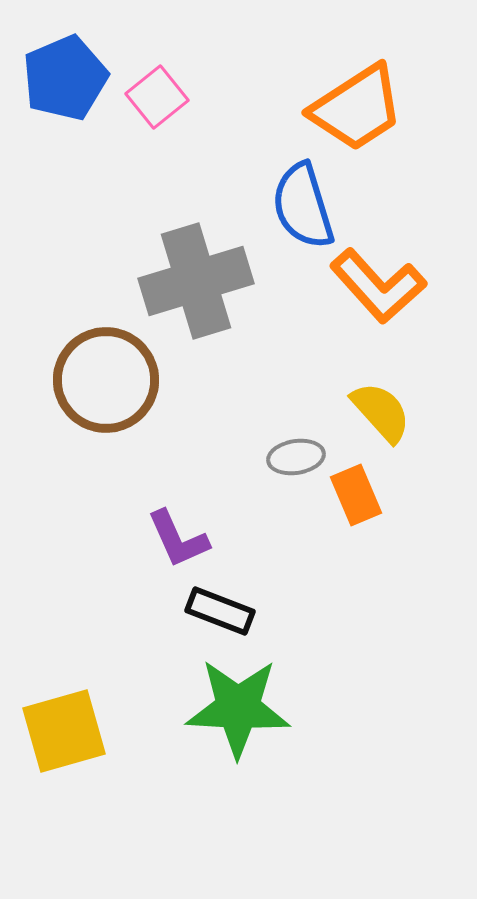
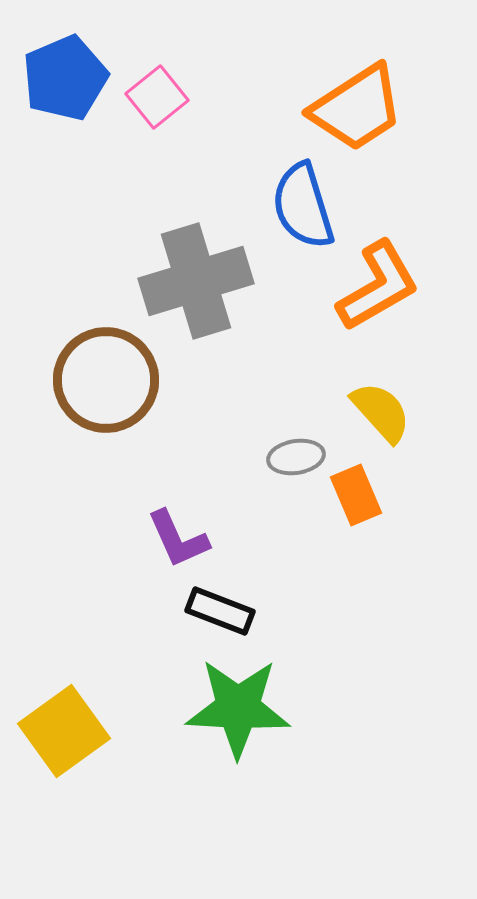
orange L-shape: rotated 78 degrees counterclockwise
yellow square: rotated 20 degrees counterclockwise
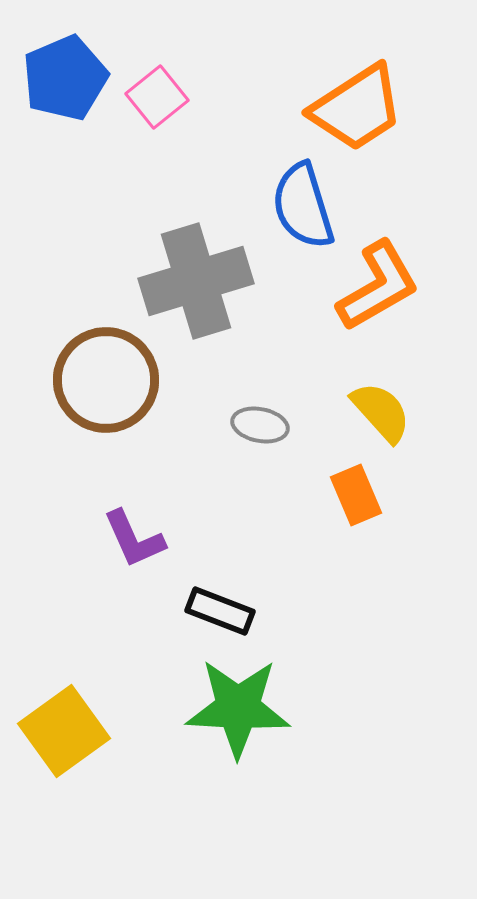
gray ellipse: moved 36 px left, 32 px up; rotated 20 degrees clockwise
purple L-shape: moved 44 px left
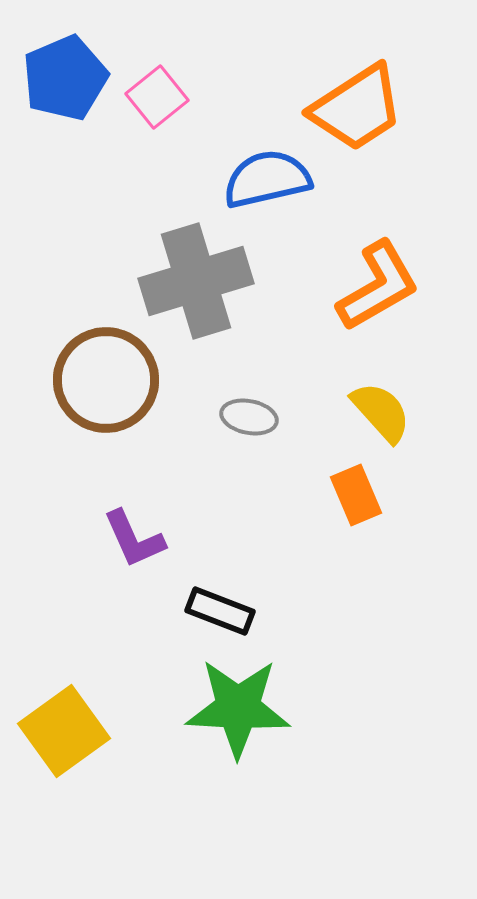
blue semicircle: moved 36 px left, 27 px up; rotated 94 degrees clockwise
gray ellipse: moved 11 px left, 8 px up
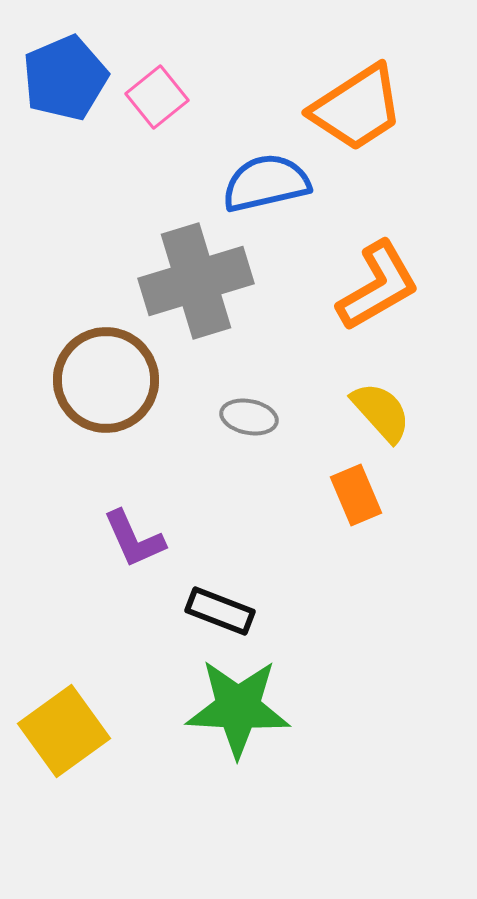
blue semicircle: moved 1 px left, 4 px down
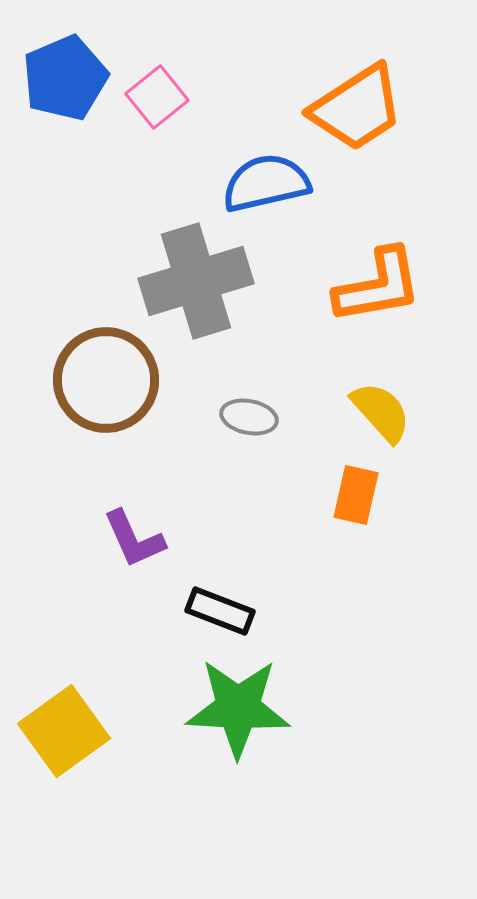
orange L-shape: rotated 20 degrees clockwise
orange rectangle: rotated 36 degrees clockwise
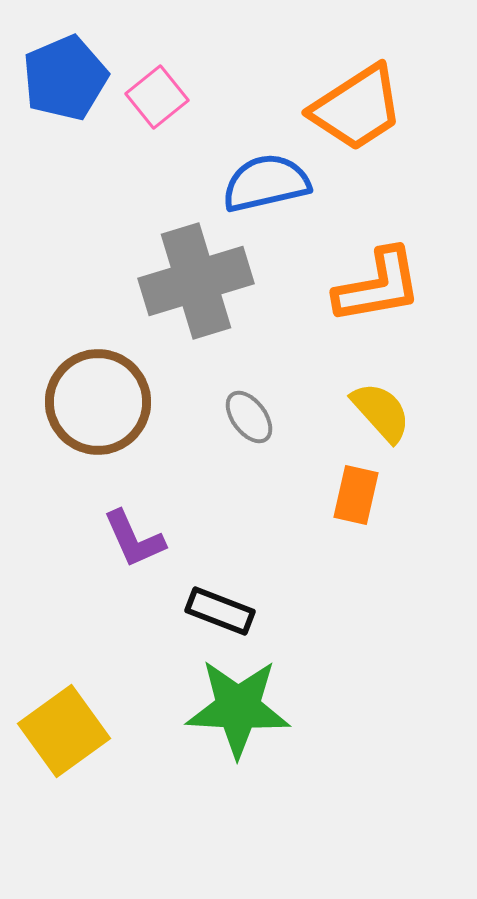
brown circle: moved 8 px left, 22 px down
gray ellipse: rotated 42 degrees clockwise
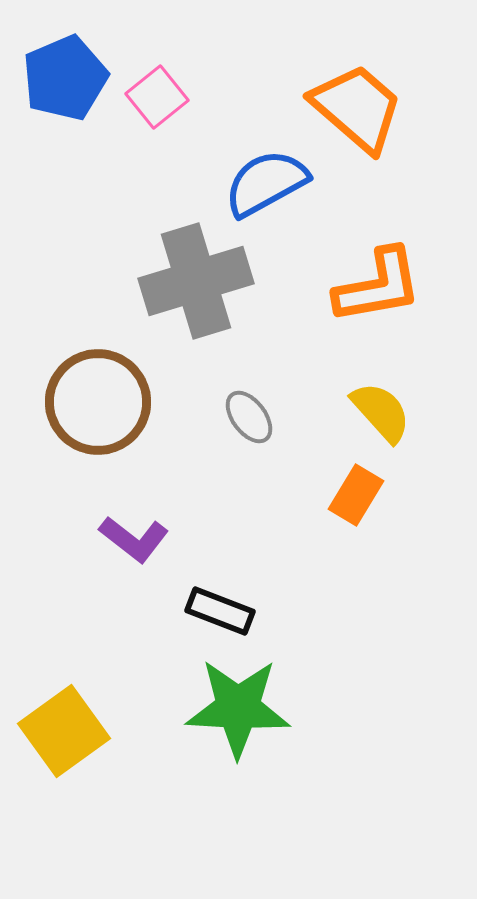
orange trapezoid: rotated 106 degrees counterclockwise
blue semicircle: rotated 16 degrees counterclockwise
orange rectangle: rotated 18 degrees clockwise
purple L-shape: rotated 28 degrees counterclockwise
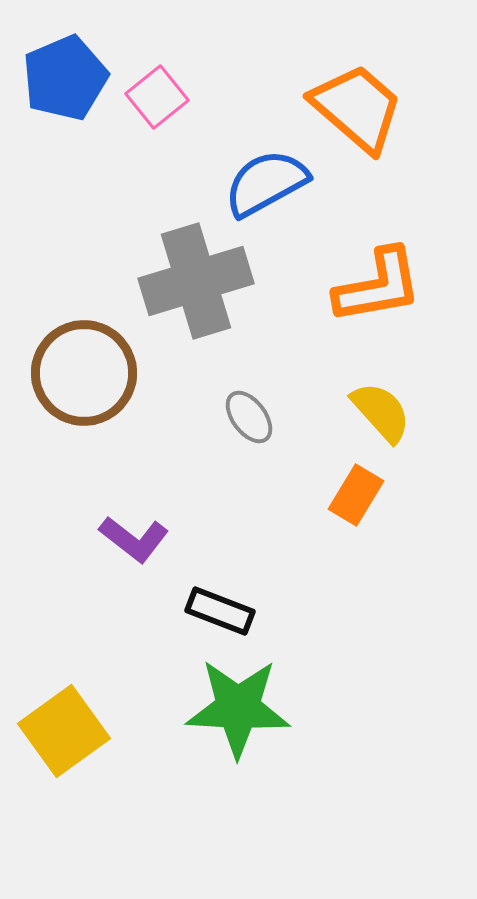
brown circle: moved 14 px left, 29 px up
